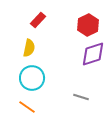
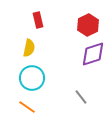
red rectangle: rotated 56 degrees counterclockwise
gray line: rotated 35 degrees clockwise
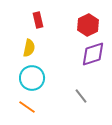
gray line: moved 1 px up
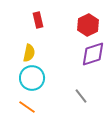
yellow semicircle: moved 5 px down
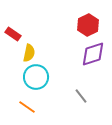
red rectangle: moved 25 px left, 14 px down; rotated 42 degrees counterclockwise
cyan circle: moved 4 px right, 1 px up
